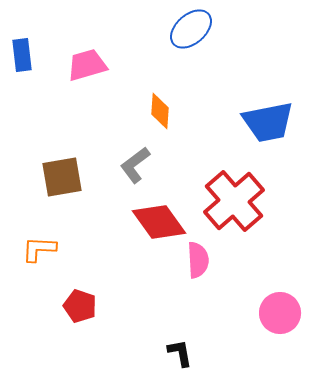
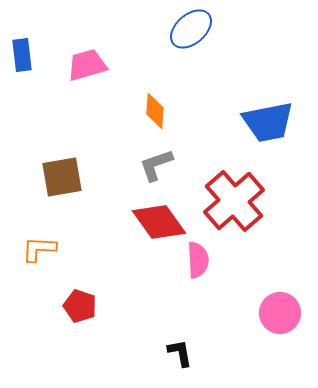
orange diamond: moved 5 px left
gray L-shape: moved 21 px right; rotated 18 degrees clockwise
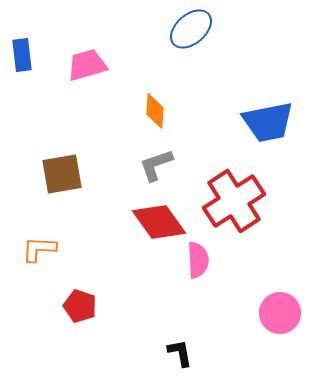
brown square: moved 3 px up
red cross: rotated 8 degrees clockwise
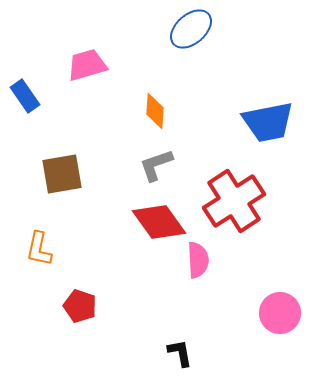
blue rectangle: moved 3 px right, 41 px down; rotated 28 degrees counterclockwise
orange L-shape: rotated 81 degrees counterclockwise
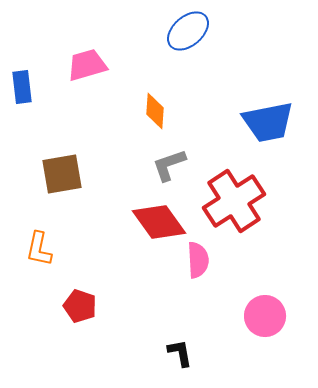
blue ellipse: moved 3 px left, 2 px down
blue rectangle: moved 3 px left, 9 px up; rotated 28 degrees clockwise
gray L-shape: moved 13 px right
pink circle: moved 15 px left, 3 px down
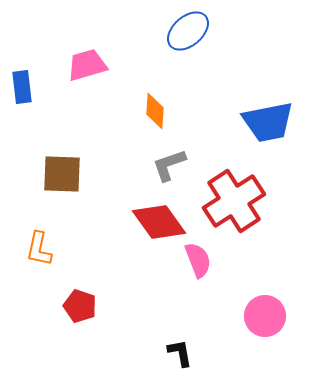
brown square: rotated 12 degrees clockwise
pink semicircle: rotated 18 degrees counterclockwise
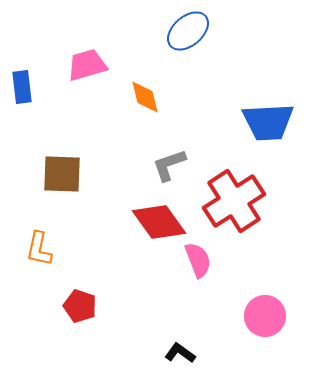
orange diamond: moved 10 px left, 14 px up; rotated 18 degrees counterclockwise
blue trapezoid: rotated 8 degrees clockwise
black L-shape: rotated 44 degrees counterclockwise
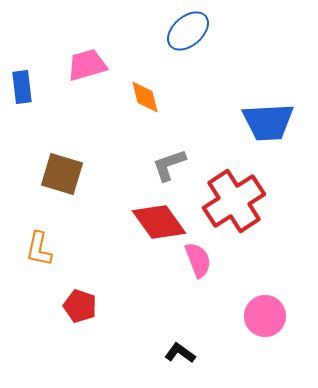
brown square: rotated 15 degrees clockwise
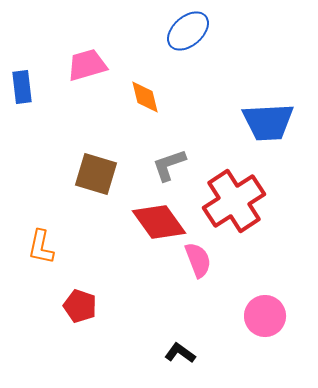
brown square: moved 34 px right
orange L-shape: moved 2 px right, 2 px up
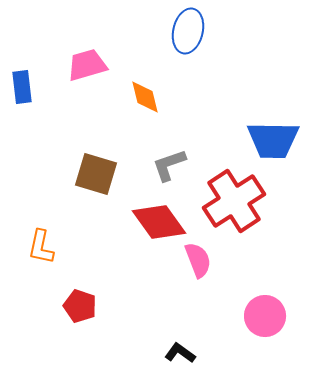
blue ellipse: rotated 36 degrees counterclockwise
blue trapezoid: moved 5 px right, 18 px down; rotated 4 degrees clockwise
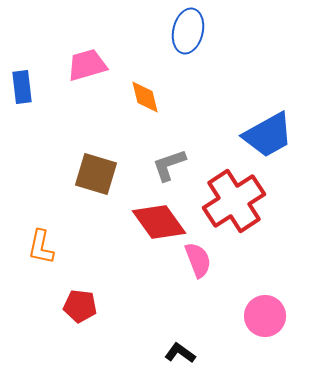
blue trapezoid: moved 5 px left, 5 px up; rotated 30 degrees counterclockwise
red pentagon: rotated 12 degrees counterclockwise
